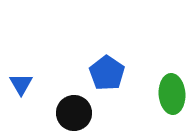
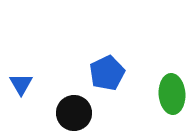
blue pentagon: rotated 12 degrees clockwise
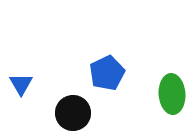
black circle: moved 1 px left
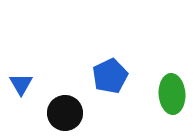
blue pentagon: moved 3 px right, 3 px down
black circle: moved 8 px left
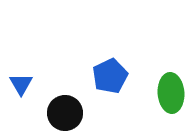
green ellipse: moved 1 px left, 1 px up
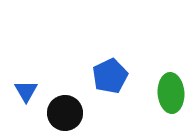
blue triangle: moved 5 px right, 7 px down
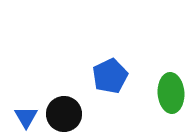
blue triangle: moved 26 px down
black circle: moved 1 px left, 1 px down
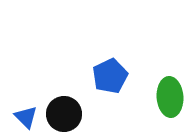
green ellipse: moved 1 px left, 4 px down
blue triangle: rotated 15 degrees counterclockwise
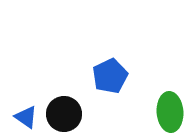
green ellipse: moved 15 px down
blue triangle: rotated 10 degrees counterclockwise
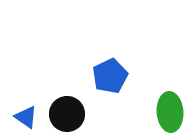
black circle: moved 3 px right
